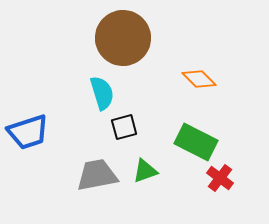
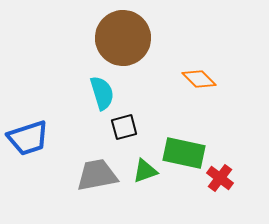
blue trapezoid: moved 6 px down
green rectangle: moved 12 px left, 11 px down; rotated 15 degrees counterclockwise
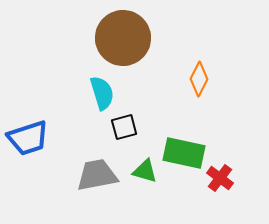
orange diamond: rotated 72 degrees clockwise
green triangle: rotated 36 degrees clockwise
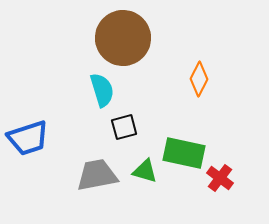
cyan semicircle: moved 3 px up
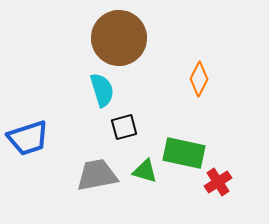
brown circle: moved 4 px left
red cross: moved 2 px left, 4 px down; rotated 20 degrees clockwise
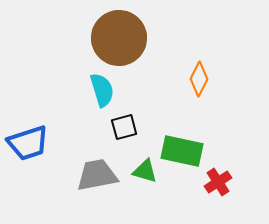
blue trapezoid: moved 5 px down
green rectangle: moved 2 px left, 2 px up
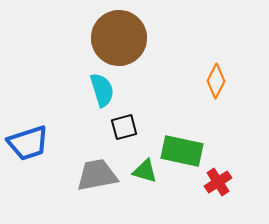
orange diamond: moved 17 px right, 2 px down
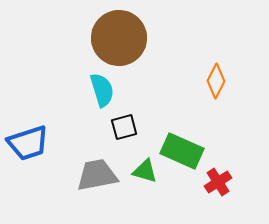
green rectangle: rotated 12 degrees clockwise
